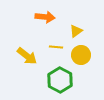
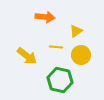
green hexagon: rotated 15 degrees counterclockwise
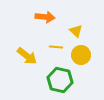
yellow triangle: rotated 40 degrees counterclockwise
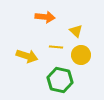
yellow arrow: rotated 20 degrees counterclockwise
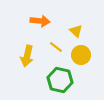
orange arrow: moved 5 px left, 4 px down
yellow line: rotated 32 degrees clockwise
yellow arrow: rotated 85 degrees clockwise
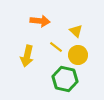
yellow circle: moved 3 px left
green hexagon: moved 5 px right, 1 px up
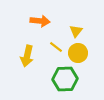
yellow triangle: rotated 24 degrees clockwise
yellow circle: moved 2 px up
green hexagon: rotated 15 degrees counterclockwise
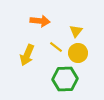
yellow arrow: moved 1 px up; rotated 10 degrees clockwise
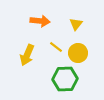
yellow triangle: moved 7 px up
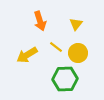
orange arrow: rotated 66 degrees clockwise
yellow arrow: rotated 35 degrees clockwise
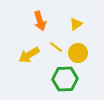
yellow triangle: rotated 16 degrees clockwise
yellow arrow: moved 2 px right
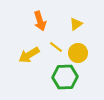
green hexagon: moved 2 px up
